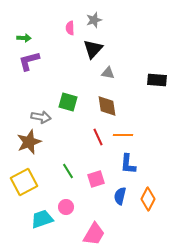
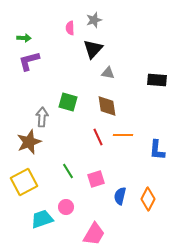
gray arrow: moved 1 px right; rotated 96 degrees counterclockwise
blue L-shape: moved 29 px right, 14 px up
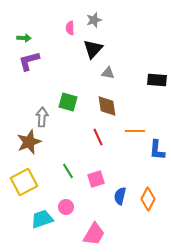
orange line: moved 12 px right, 4 px up
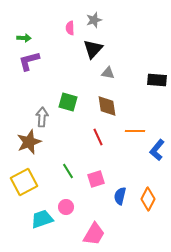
blue L-shape: rotated 35 degrees clockwise
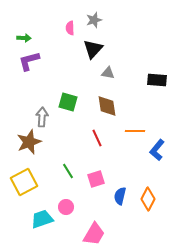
red line: moved 1 px left, 1 px down
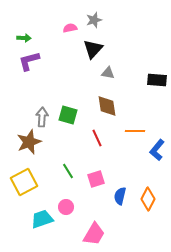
pink semicircle: rotated 80 degrees clockwise
green square: moved 13 px down
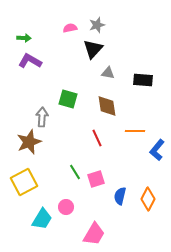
gray star: moved 3 px right, 5 px down
purple L-shape: moved 1 px right; rotated 45 degrees clockwise
black rectangle: moved 14 px left
green square: moved 16 px up
green line: moved 7 px right, 1 px down
cyan trapezoid: rotated 140 degrees clockwise
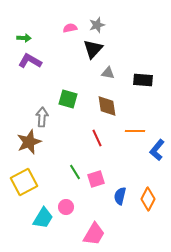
cyan trapezoid: moved 1 px right, 1 px up
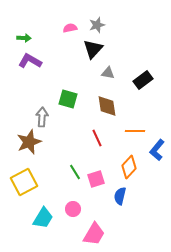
black rectangle: rotated 42 degrees counterclockwise
orange diamond: moved 19 px left, 32 px up; rotated 15 degrees clockwise
pink circle: moved 7 px right, 2 px down
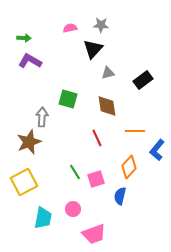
gray star: moved 4 px right; rotated 21 degrees clockwise
gray triangle: rotated 24 degrees counterclockwise
cyan trapezoid: rotated 20 degrees counterclockwise
pink trapezoid: rotated 40 degrees clockwise
